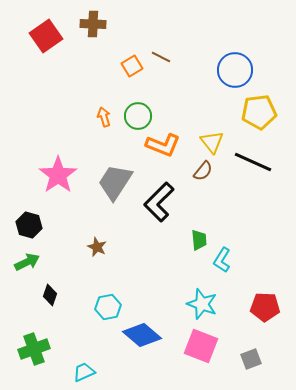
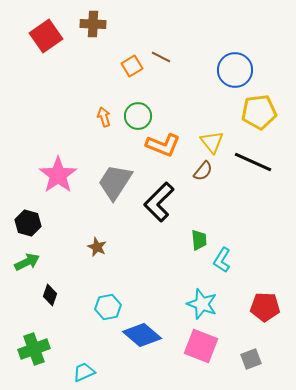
black hexagon: moved 1 px left, 2 px up
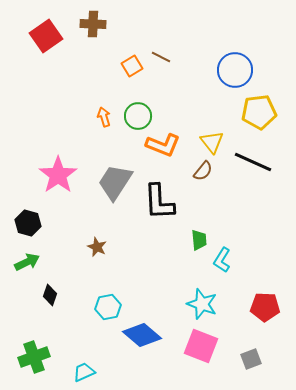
black L-shape: rotated 48 degrees counterclockwise
green cross: moved 8 px down
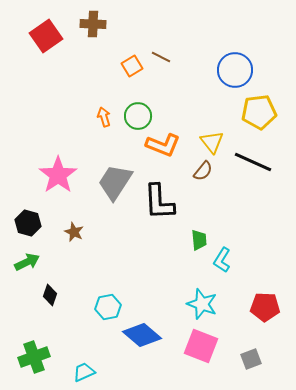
brown star: moved 23 px left, 15 px up
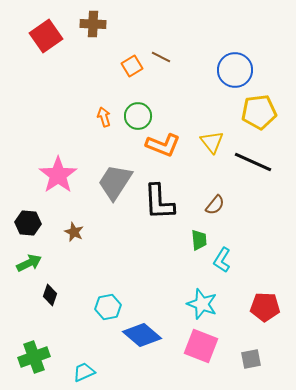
brown semicircle: moved 12 px right, 34 px down
black hexagon: rotated 10 degrees counterclockwise
green arrow: moved 2 px right, 1 px down
gray square: rotated 10 degrees clockwise
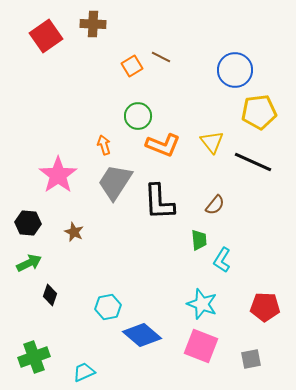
orange arrow: moved 28 px down
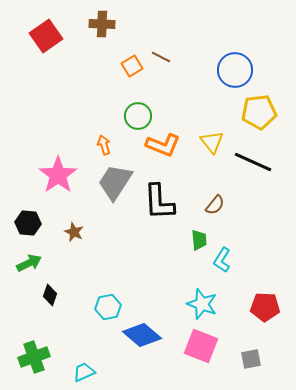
brown cross: moved 9 px right
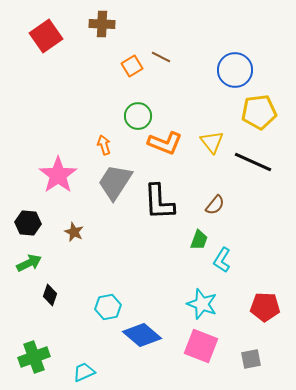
orange L-shape: moved 2 px right, 2 px up
green trapezoid: rotated 25 degrees clockwise
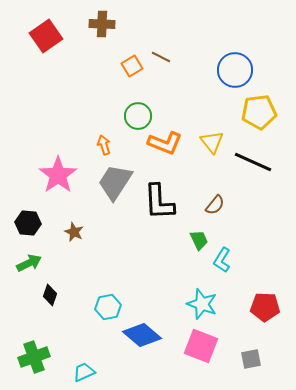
green trapezoid: rotated 45 degrees counterclockwise
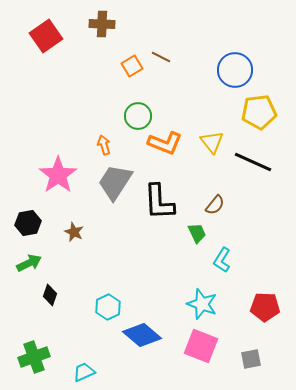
black hexagon: rotated 15 degrees counterclockwise
green trapezoid: moved 2 px left, 7 px up
cyan hexagon: rotated 15 degrees counterclockwise
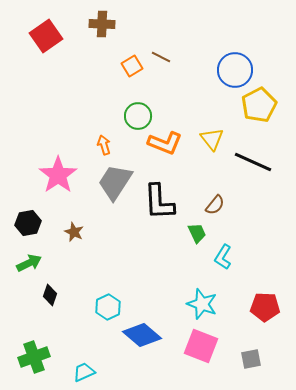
yellow pentagon: moved 7 px up; rotated 20 degrees counterclockwise
yellow triangle: moved 3 px up
cyan L-shape: moved 1 px right, 3 px up
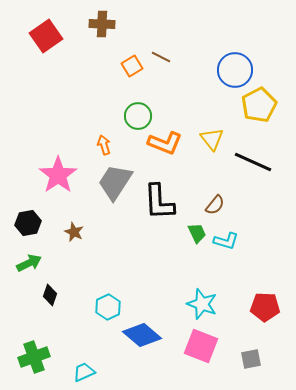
cyan L-shape: moved 3 px right, 16 px up; rotated 105 degrees counterclockwise
